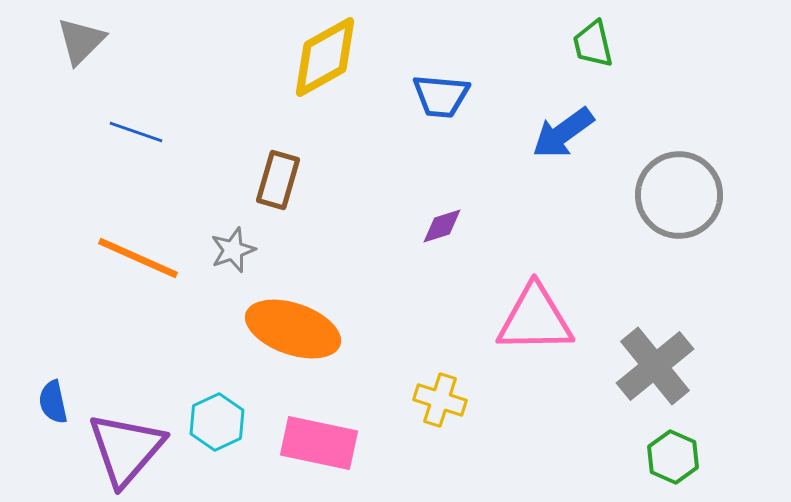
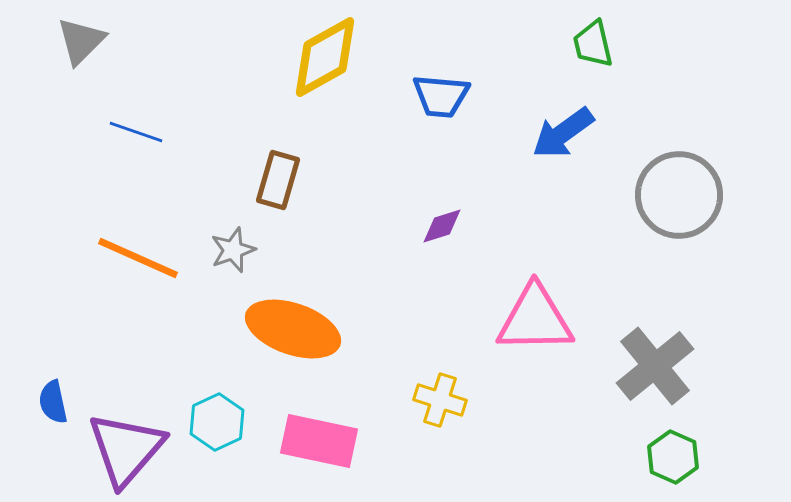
pink rectangle: moved 2 px up
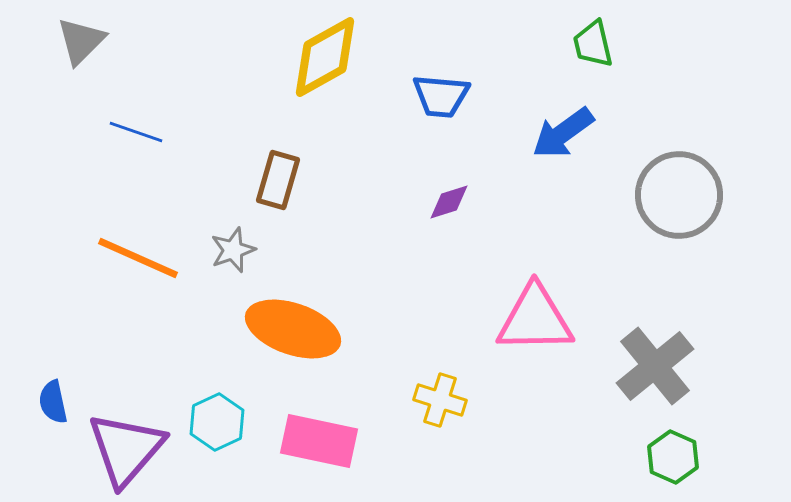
purple diamond: moved 7 px right, 24 px up
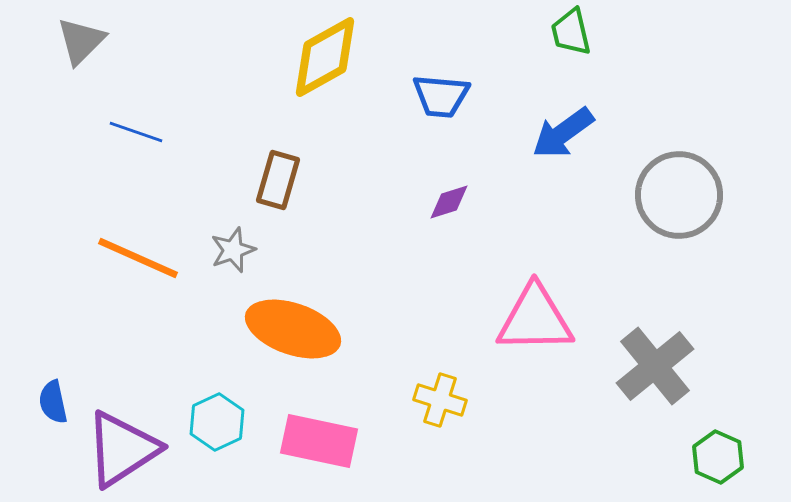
green trapezoid: moved 22 px left, 12 px up
purple triangle: moved 4 px left; rotated 16 degrees clockwise
green hexagon: moved 45 px right
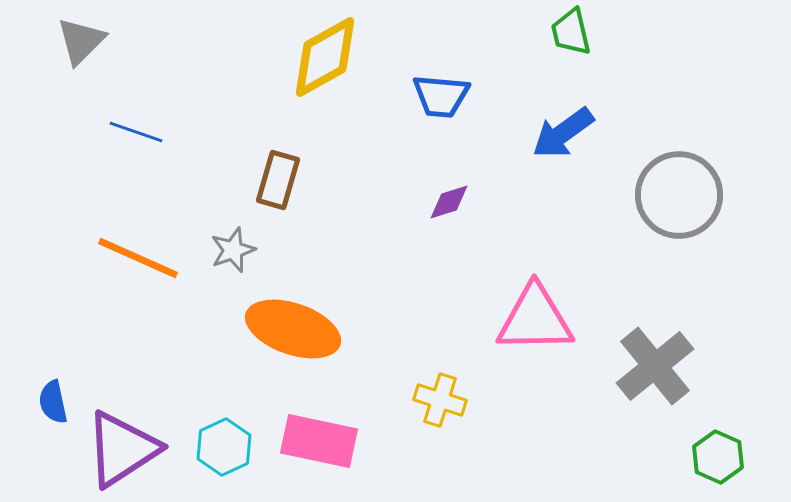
cyan hexagon: moved 7 px right, 25 px down
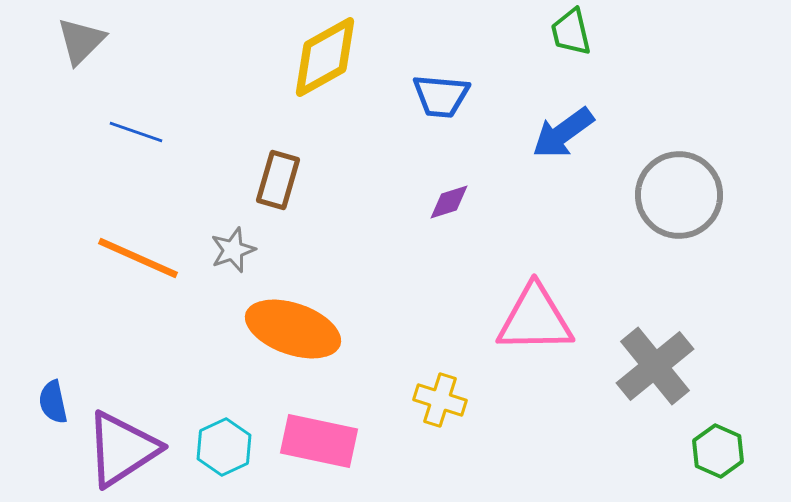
green hexagon: moved 6 px up
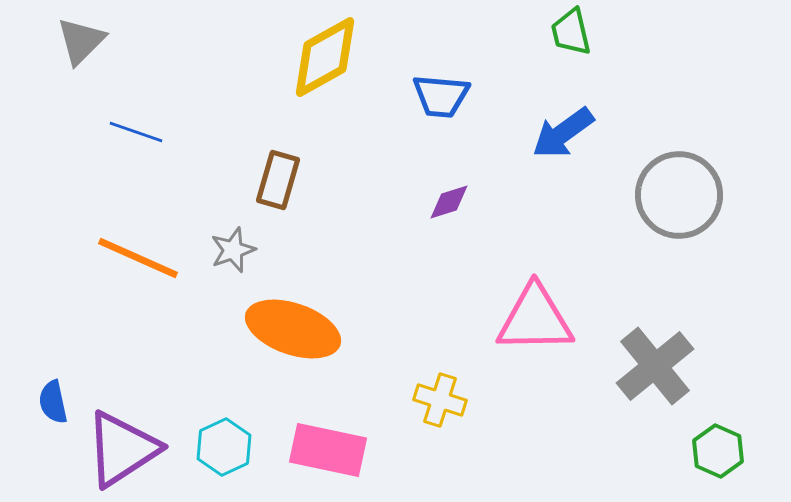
pink rectangle: moved 9 px right, 9 px down
